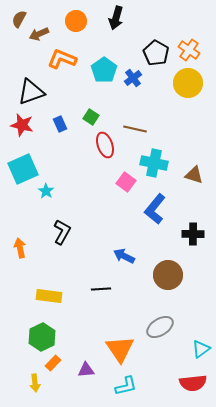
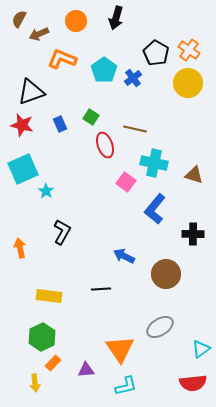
brown circle: moved 2 px left, 1 px up
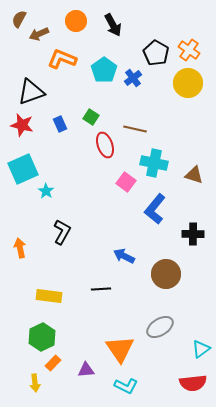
black arrow: moved 3 px left, 7 px down; rotated 45 degrees counterclockwise
cyan L-shape: rotated 40 degrees clockwise
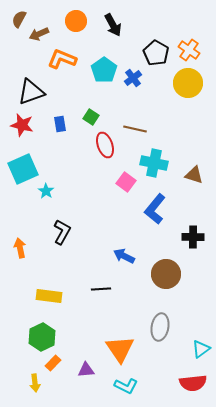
blue rectangle: rotated 14 degrees clockwise
black cross: moved 3 px down
gray ellipse: rotated 48 degrees counterclockwise
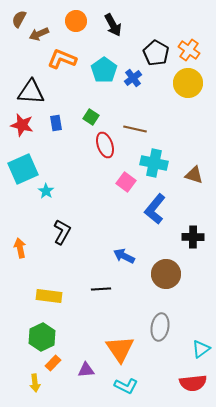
black triangle: rotated 24 degrees clockwise
blue rectangle: moved 4 px left, 1 px up
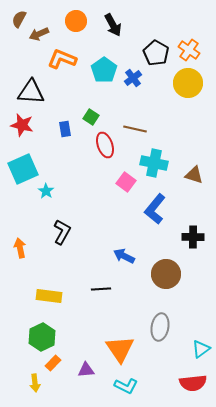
blue rectangle: moved 9 px right, 6 px down
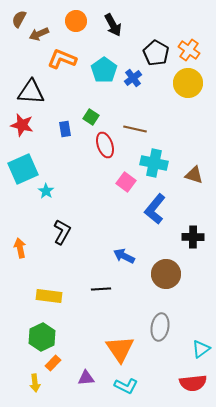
purple triangle: moved 8 px down
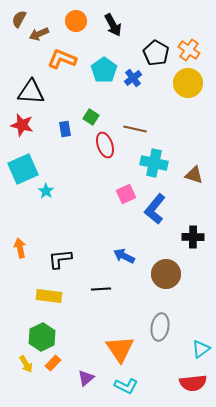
pink square: moved 12 px down; rotated 30 degrees clockwise
black L-shape: moved 2 px left, 27 px down; rotated 125 degrees counterclockwise
purple triangle: rotated 36 degrees counterclockwise
yellow arrow: moved 9 px left, 19 px up; rotated 24 degrees counterclockwise
